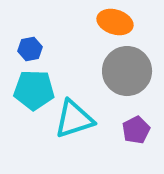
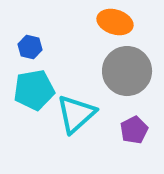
blue hexagon: moved 2 px up; rotated 25 degrees clockwise
cyan pentagon: rotated 12 degrees counterclockwise
cyan triangle: moved 2 px right, 5 px up; rotated 24 degrees counterclockwise
purple pentagon: moved 2 px left
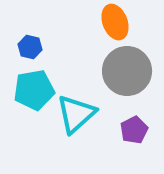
orange ellipse: rotated 52 degrees clockwise
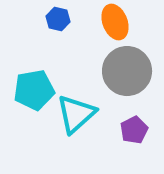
blue hexagon: moved 28 px right, 28 px up
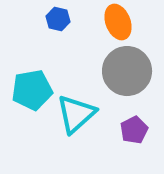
orange ellipse: moved 3 px right
cyan pentagon: moved 2 px left
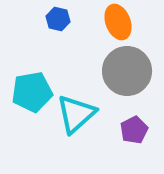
cyan pentagon: moved 2 px down
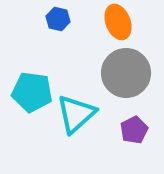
gray circle: moved 1 px left, 2 px down
cyan pentagon: rotated 18 degrees clockwise
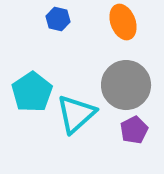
orange ellipse: moved 5 px right
gray circle: moved 12 px down
cyan pentagon: rotated 30 degrees clockwise
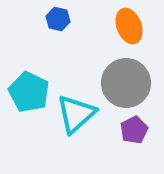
orange ellipse: moved 6 px right, 4 px down
gray circle: moved 2 px up
cyan pentagon: moved 3 px left; rotated 12 degrees counterclockwise
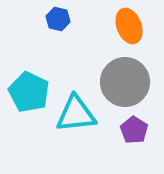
gray circle: moved 1 px left, 1 px up
cyan triangle: rotated 36 degrees clockwise
purple pentagon: rotated 12 degrees counterclockwise
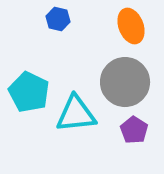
orange ellipse: moved 2 px right
